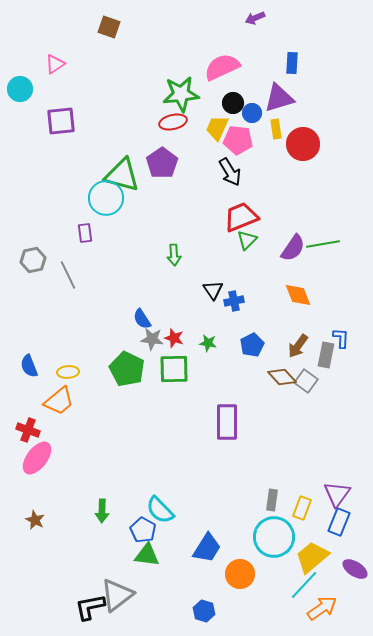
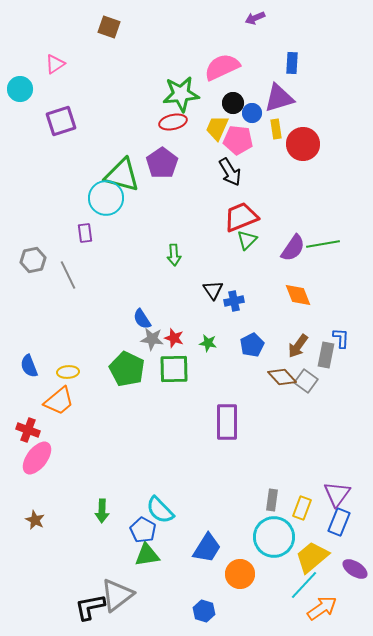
purple square at (61, 121): rotated 12 degrees counterclockwise
green triangle at (147, 555): rotated 16 degrees counterclockwise
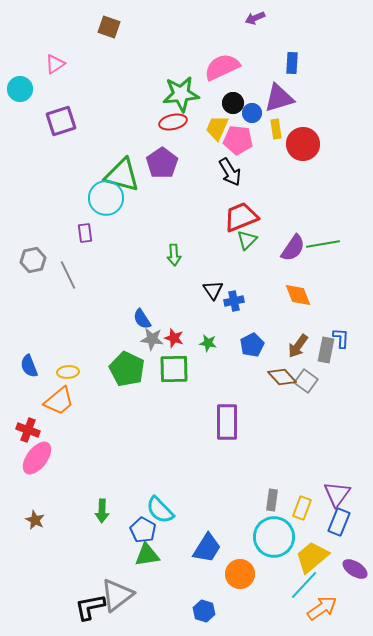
gray rectangle at (326, 355): moved 5 px up
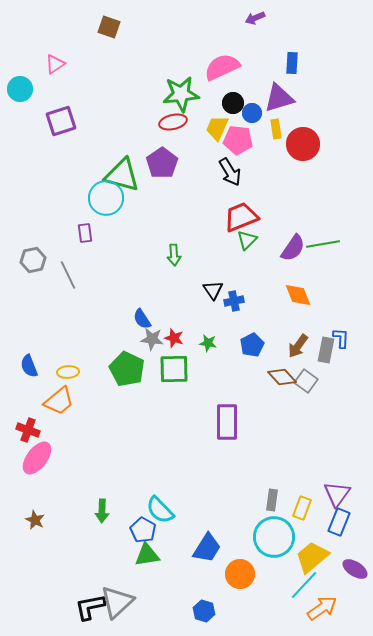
gray triangle at (117, 595): moved 7 px down; rotated 6 degrees counterclockwise
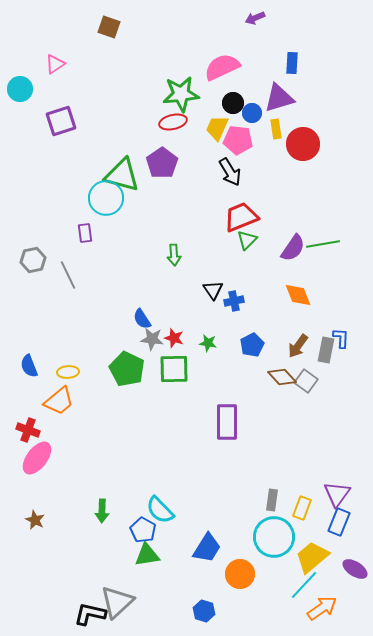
black L-shape at (90, 607): moved 7 px down; rotated 24 degrees clockwise
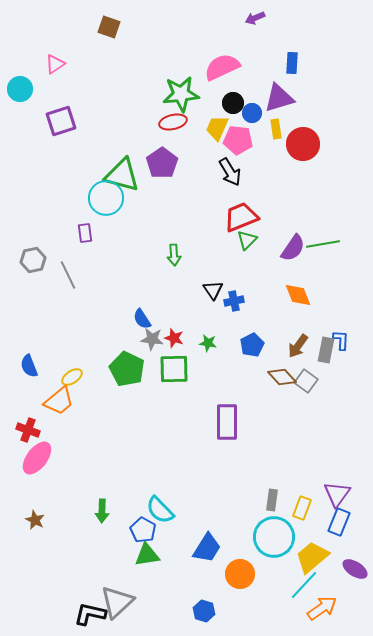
blue L-shape at (341, 338): moved 2 px down
yellow ellipse at (68, 372): moved 4 px right, 5 px down; rotated 30 degrees counterclockwise
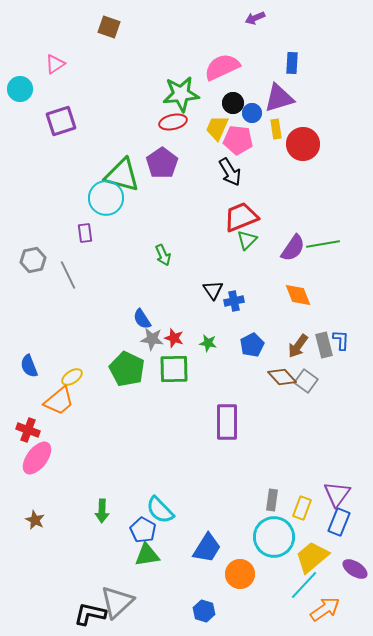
green arrow at (174, 255): moved 11 px left; rotated 20 degrees counterclockwise
gray rectangle at (326, 350): moved 2 px left, 5 px up; rotated 25 degrees counterclockwise
orange arrow at (322, 608): moved 3 px right, 1 px down
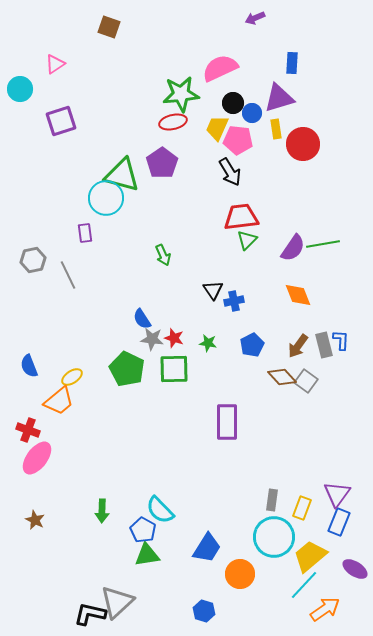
pink semicircle at (222, 67): moved 2 px left, 1 px down
red trapezoid at (241, 217): rotated 15 degrees clockwise
yellow trapezoid at (312, 557): moved 2 px left, 1 px up
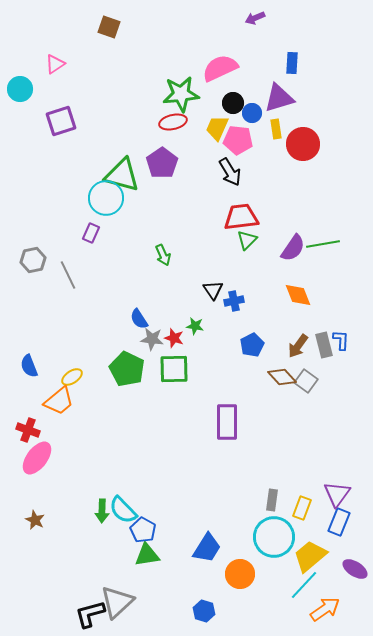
purple rectangle at (85, 233): moved 6 px right; rotated 30 degrees clockwise
blue semicircle at (142, 319): moved 3 px left
green star at (208, 343): moved 13 px left, 17 px up
cyan semicircle at (160, 510): moved 37 px left
black L-shape at (90, 614): rotated 28 degrees counterclockwise
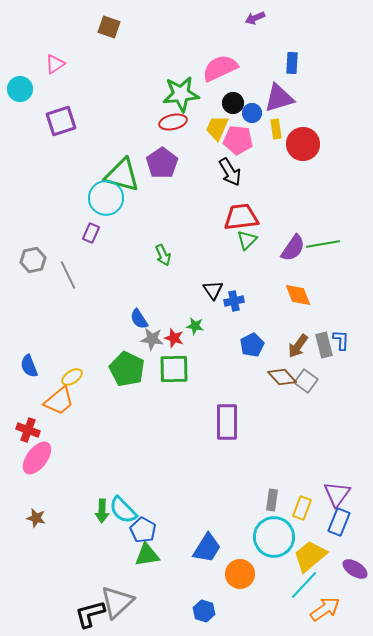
brown star at (35, 520): moved 1 px right, 2 px up; rotated 12 degrees counterclockwise
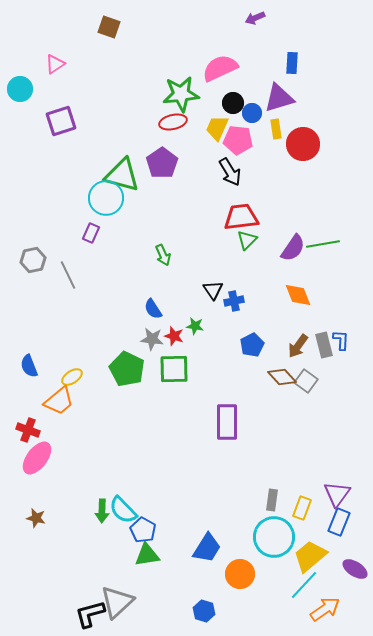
blue semicircle at (139, 319): moved 14 px right, 10 px up
red star at (174, 338): moved 2 px up
